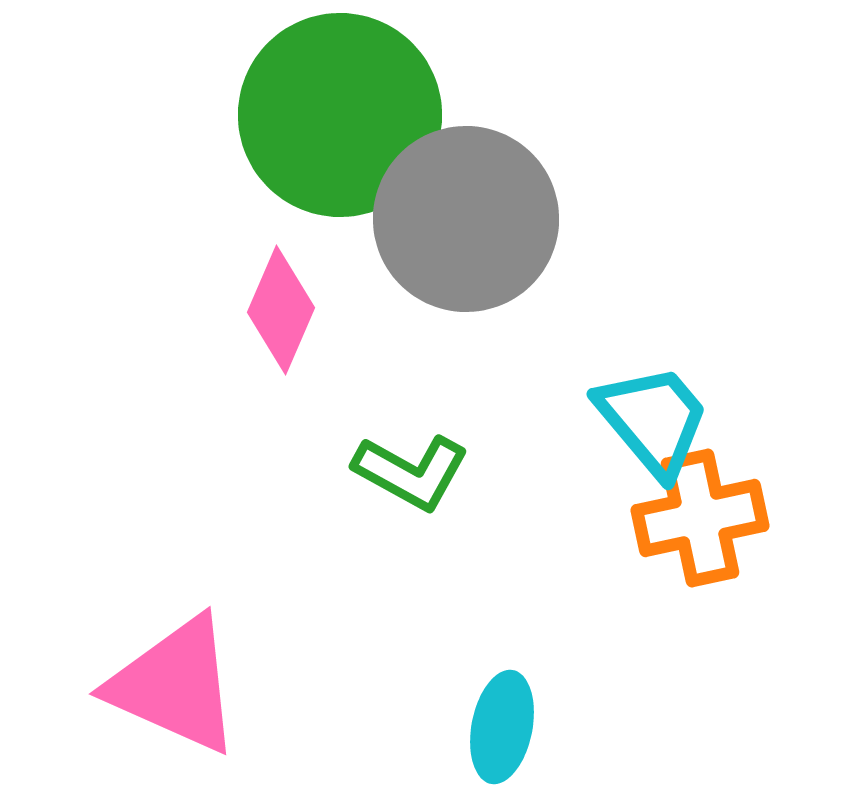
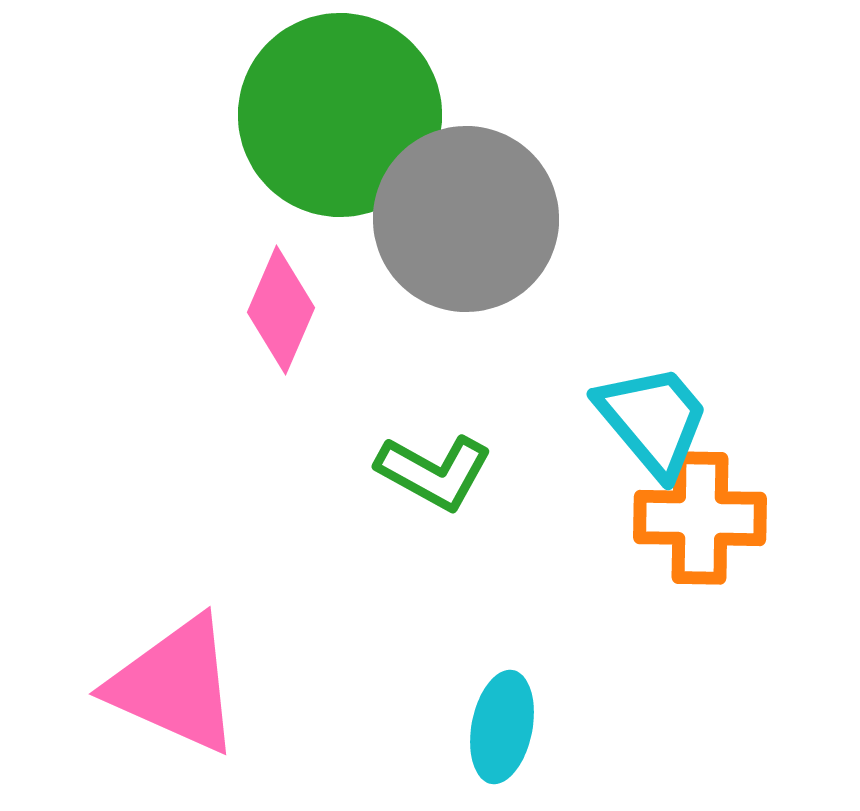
green L-shape: moved 23 px right
orange cross: rotated 13 degrees clockwise
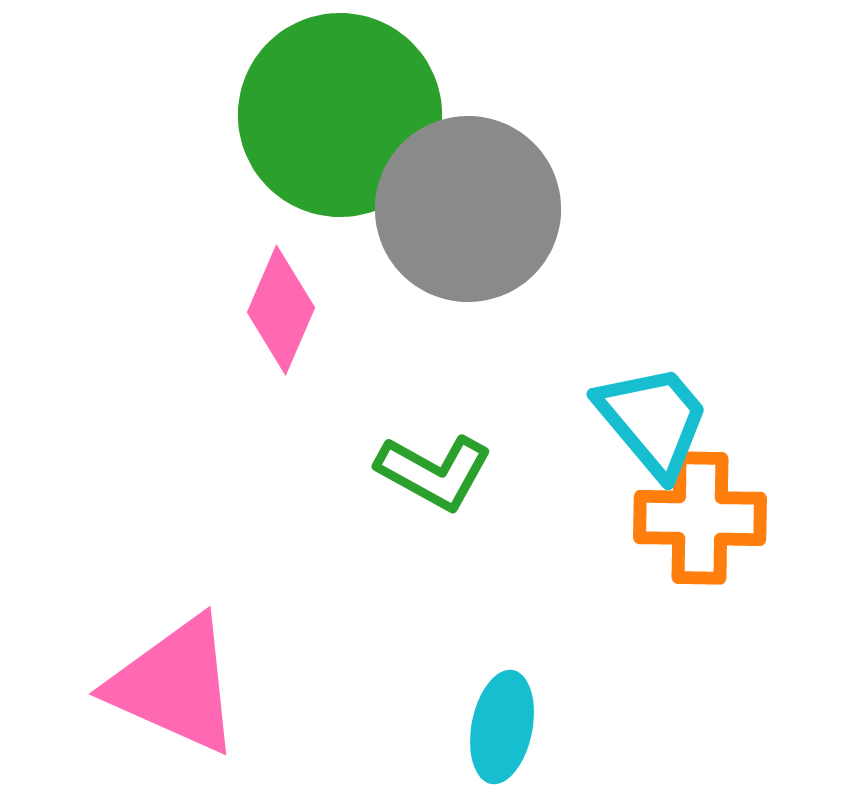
gray circle: moved 2 px right, 10 px up
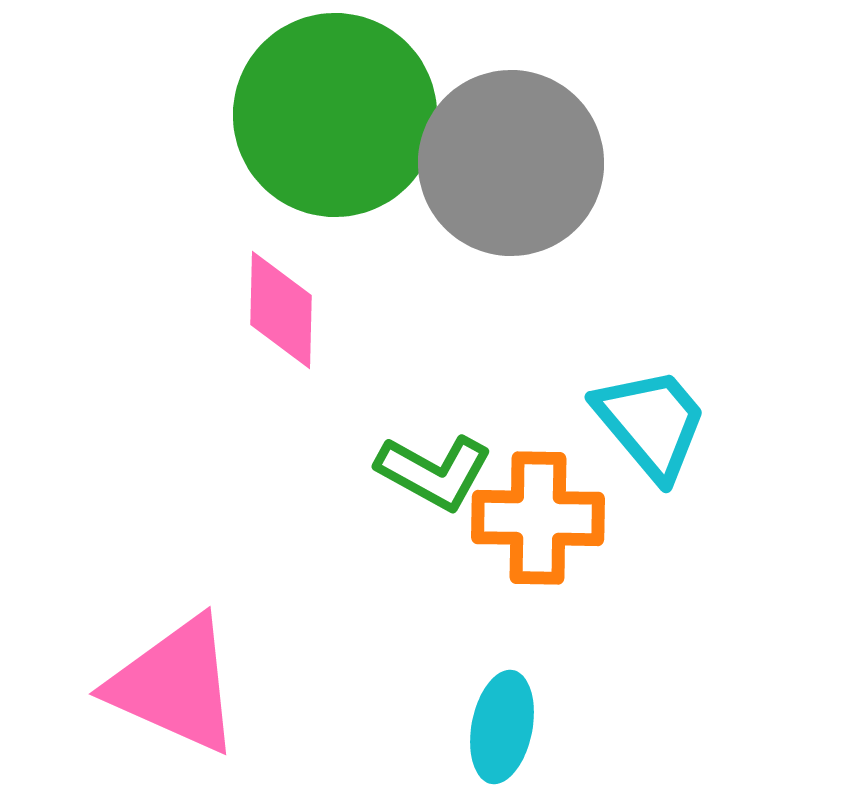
green circle: moved 5 px left
gray circle: moved 43 px right, 46 px up
pink diamond: rotated 22 degrees counterclockwise
cyan trapezoid: moved 2 px left, 3 px down
orange cross: moved 162 px left
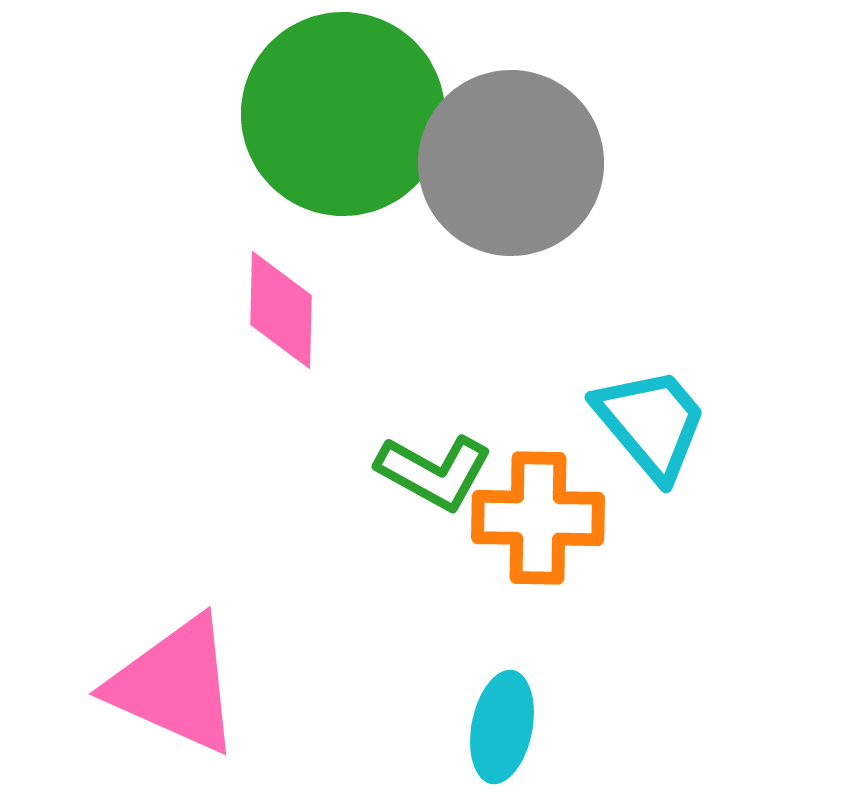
green circle: moved 8 px right, 1 px up
